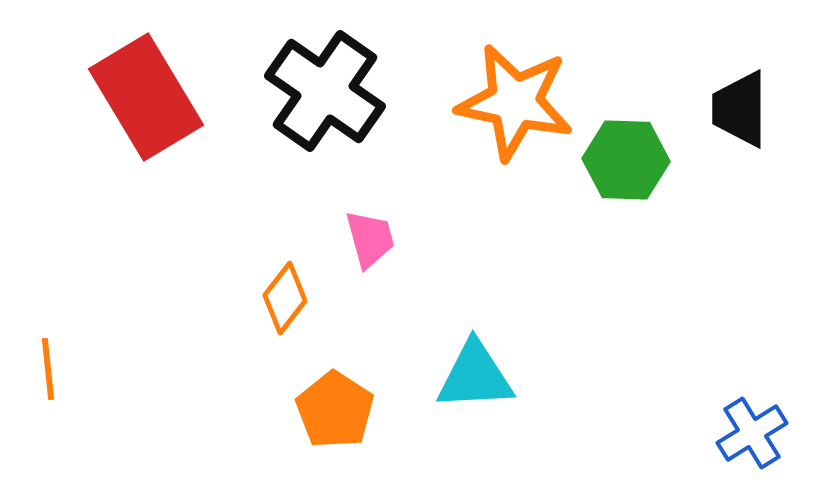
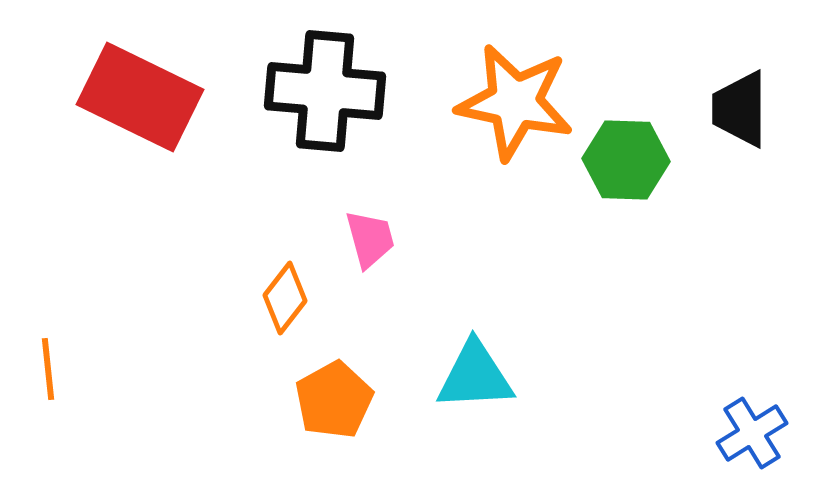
black cross: rotated 30 degrees counterclockwise
red rectangle: moved 6 px left; rotated 33 degrees counterclockwise
orange pentagon: moved 1 px left, 10 px up; rotated 10 degrees clockwise
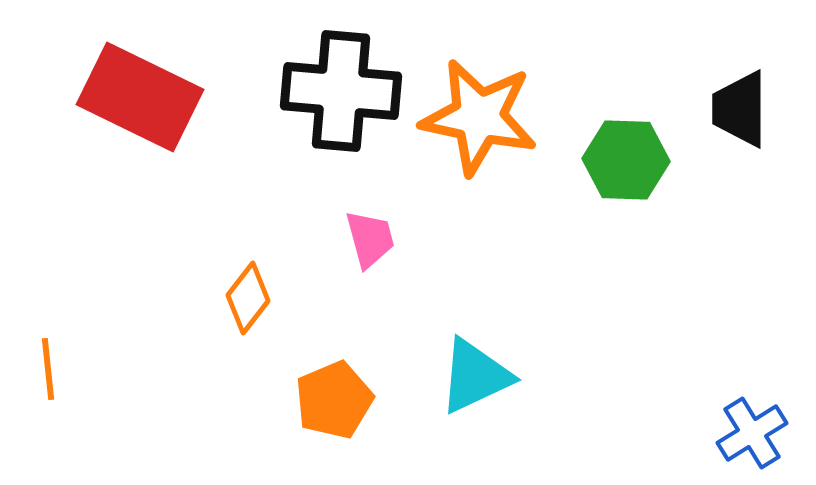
black cross: moved 16 px right
orange star: moved 36 px left, 15 px down
orange diamond: moved 37 px left
cyan triangle: rotated 22 degrees counterclockwise
orange pentagon: rotated 6 degrees clockwise
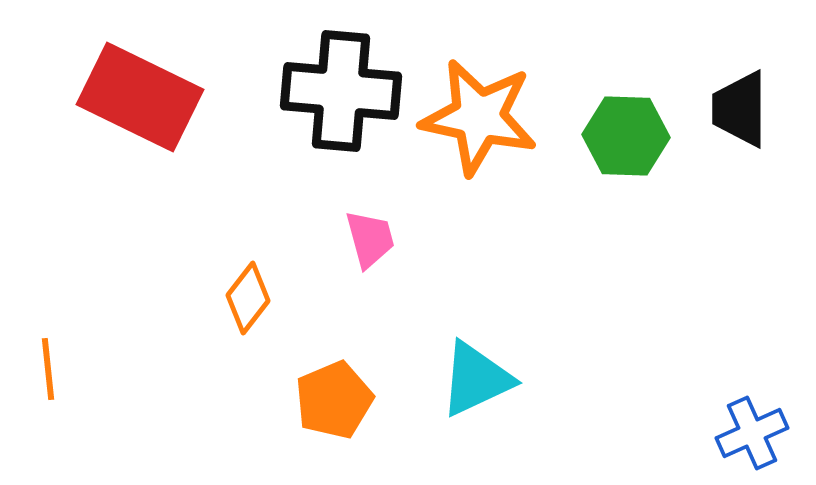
green hexagon: moved 24 px up
cyan triangle: moved 1 px right, 3 px down
blue cross: rotated 8 degrees clockwise
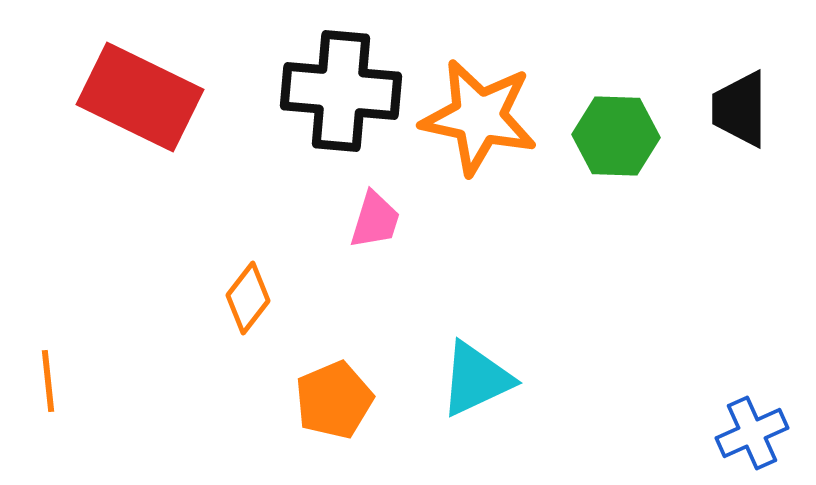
green hexagon: moved 10 px left
pink trapezoid: moved 5 px right, 19 px up; rotated 32 degrees clockwise
orange line: moved 12 px down
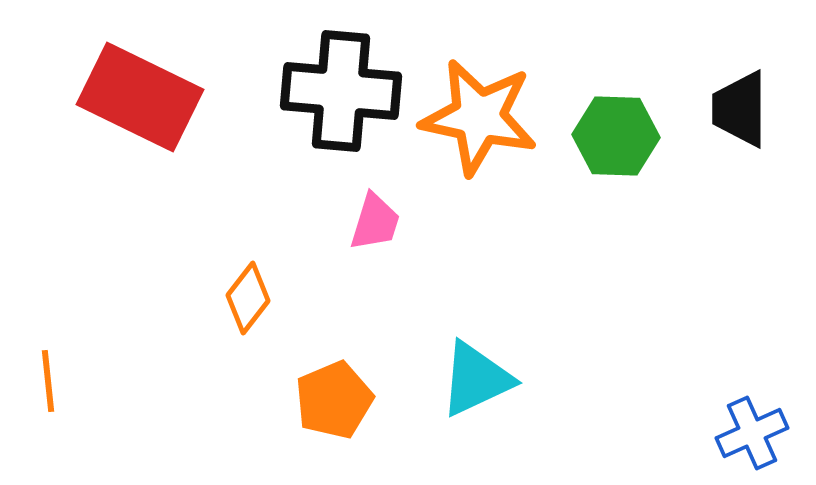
pink trapezoid: moved 2 px down
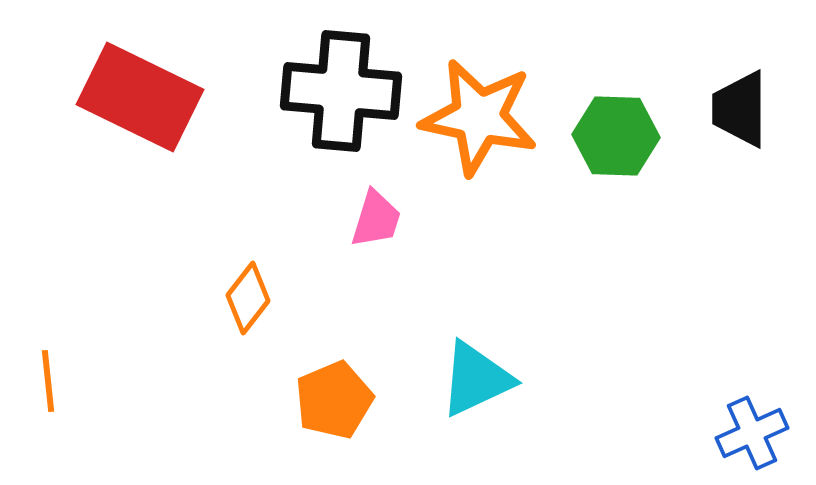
pink trapezoid: moved 1 px right, 3 px up
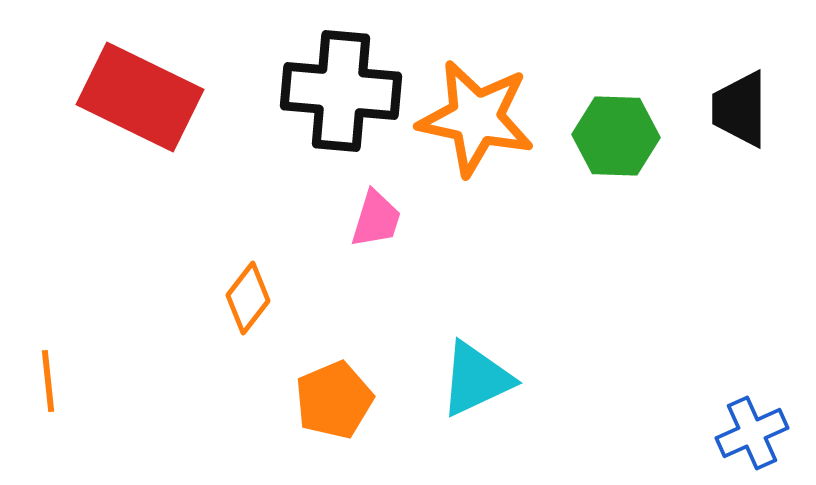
orange star: moved 3 px left, 1 px down
